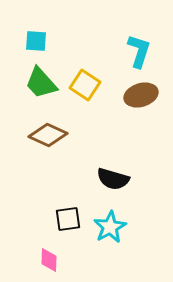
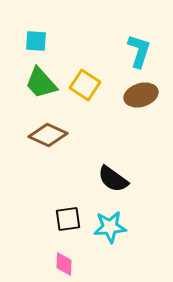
black semicircle: rotated 20 degrees clockwise
cyan star: rotated 24 degrees clockwise
pink diamond: moved 15 px right, 4 px down
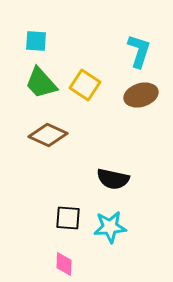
black semicircle: rotated 24 degrees counterclockwise
black square: moved 1 px up; rotated 12 degrees clockwise
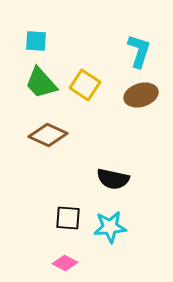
pink diamond: moved 1 px right, 1 px up; rotated 65 degrees counterclockwise
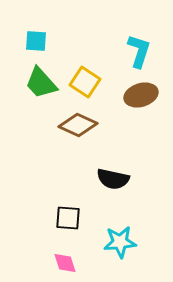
yellow square: moved 3 px up
brown diamond: moved 30 px right, 10 px up
cyan star: moved 10 px right, 15 px down
pink diamond: rotated 45 degrees clockwise
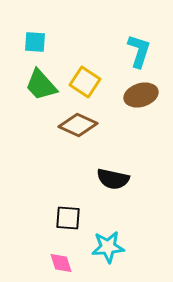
cyan square: moved 1 px left, 1 px down
green trapezoid: moved 2 px down
cyan star: moved 12 px left, 5 px down
pink diamond: moved 4 px left
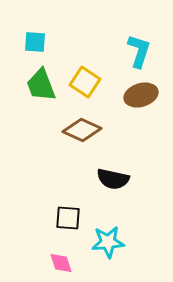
green trapezoid: rotated 21 degrees clockwise
brown diamond: moved 4 px right, 5 px down
cyan star: moved 5 px up
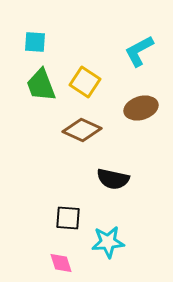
cyan L-shape: rotated 136 degrees counterclockwise
brown ellipse: moved 13 px down
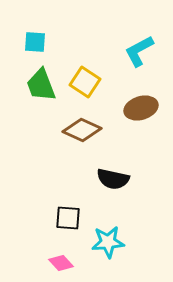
pink diamond: rotated 25 degrees counterclockwise
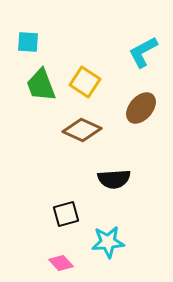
cyan square: moved 7 px left
cyan L-shape: moved 4 px right, 1 px down
brown ellipse: rotated 32 degrees counterclockwise
black semicircle: moved 1 px right; rotated 16 degrees counterclockwise
black square: moved 2 px left, 4 px up; rotated 20 degrees counterclockwise
